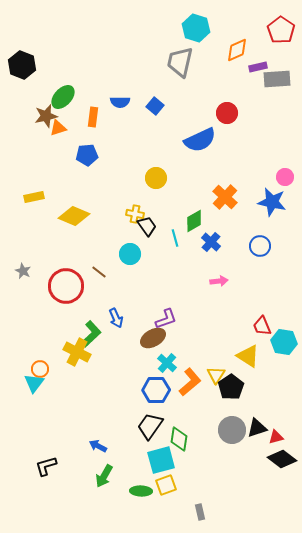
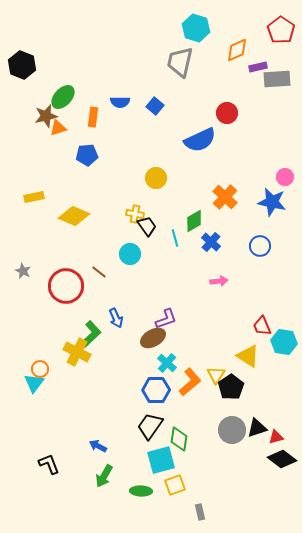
black L-shape at (46, 466): moved 3 px right, 2 px up; rotated 85 degrees clockwise
yellow square at (166, 485): moved 9 px right
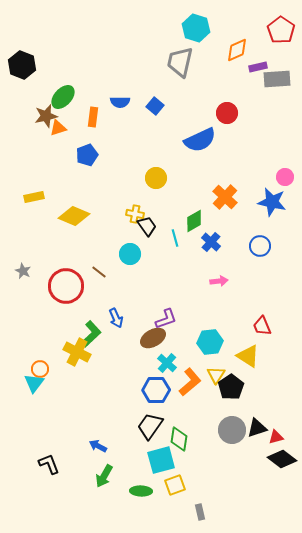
blue pentagon at (87, 155): rotated 15 degrees counterclockwise
cyan hexagon at (284, 342): moved 74 px left; rotated 15 degrees counterclockwise
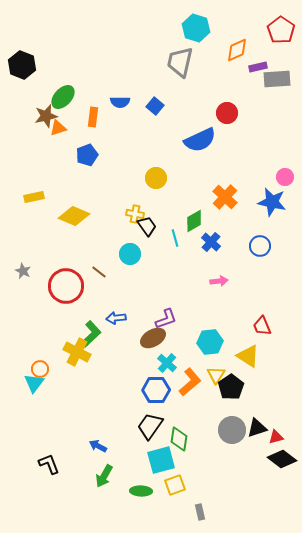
blue arrow at (116, 318): rotated 108 degrees clockwise
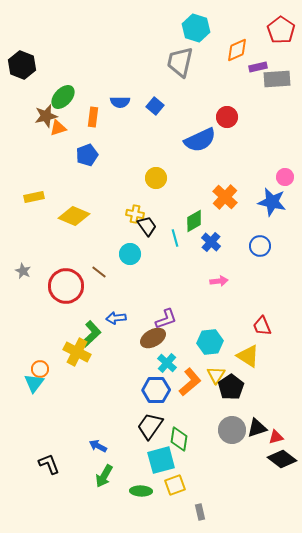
red circle at (227, 113): moved 4 px down
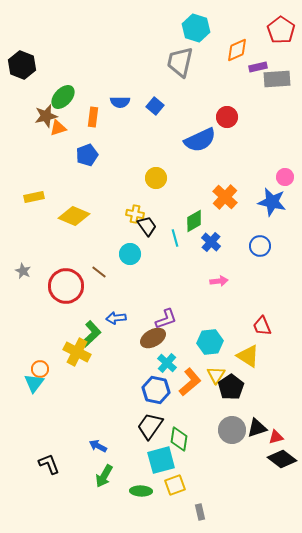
blue hexagon at (156, 390): rotated 12 degrees clockwise
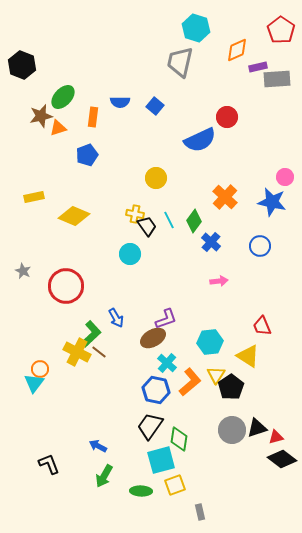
brown star at (46, 116): moved 5 px left
green diamond at (194, 221): rotated 25 degrees counterclockwise
cyan line at (175, 238): moved 6 px left, 18 px up; rotated 12 degrees counterclockwise
brown line at (99, 272): moved 80 px down
blue arrow at (116, 318): rotated 114 degrees counterclockwise
